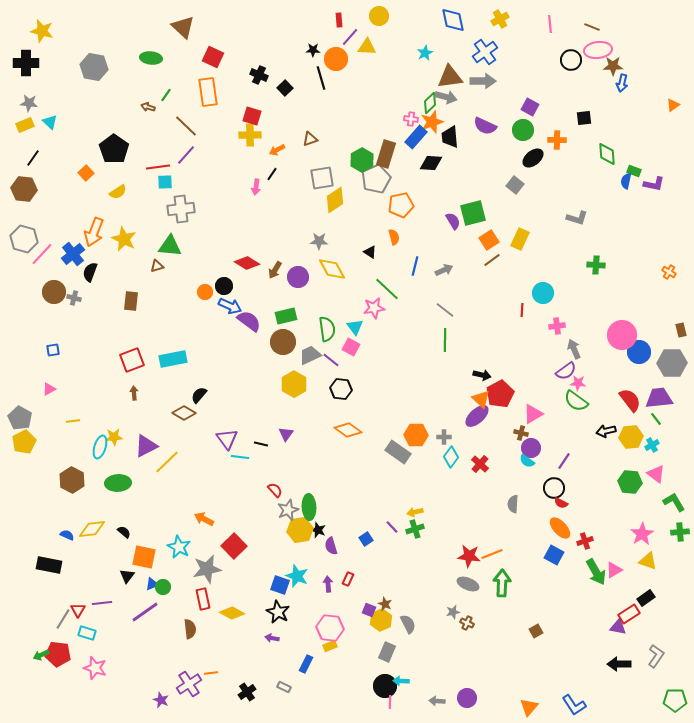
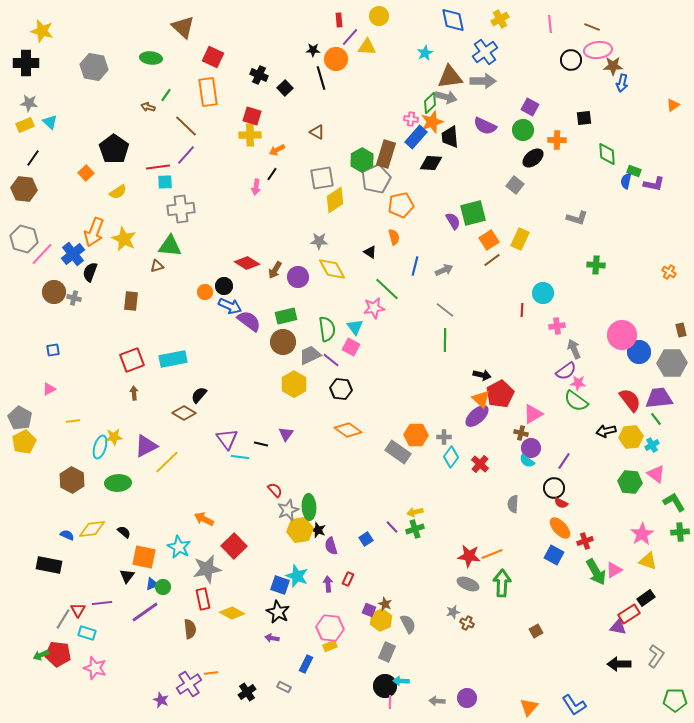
brown triangle at (310, 139): moved 7 px right, 7 px up; rotated 49 degrees clockwise
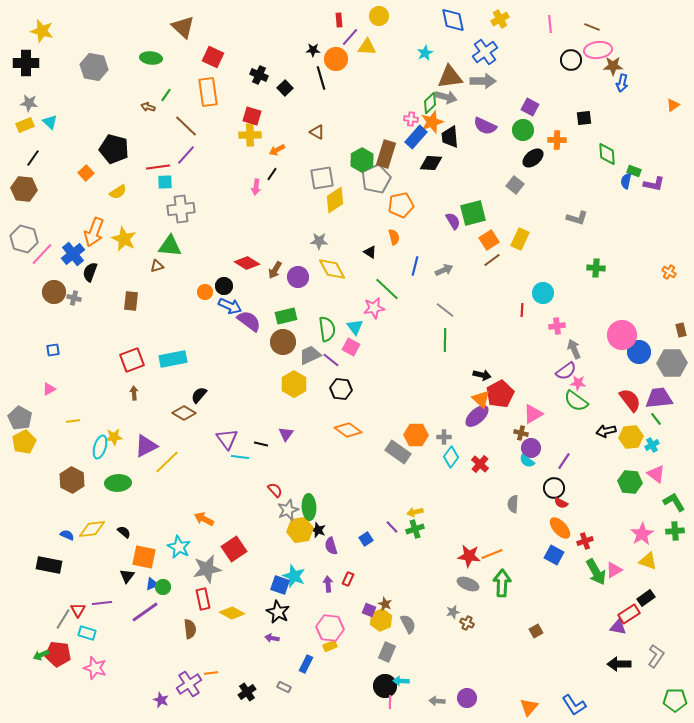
black pentagon at (114, 149): rotated 20 degrees counterclockwise
green cross at (596, 265): moved 3 px down
green cross at (680, 532): moved 5 px left, 1 px up
red square at (234, 546): moved 3 px down; rotated 10 degrees clockwise
cyan star at (297, 576): moved 3 px left
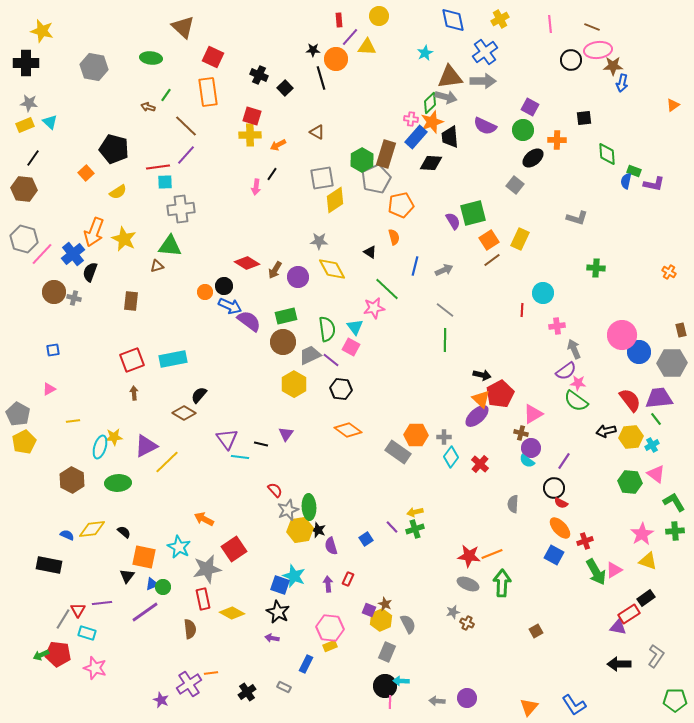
orange arrow at (277, 150): moved 1 px right, 5 px up
gray pentagon at (20, 418): moved 2 px left, 4 px up
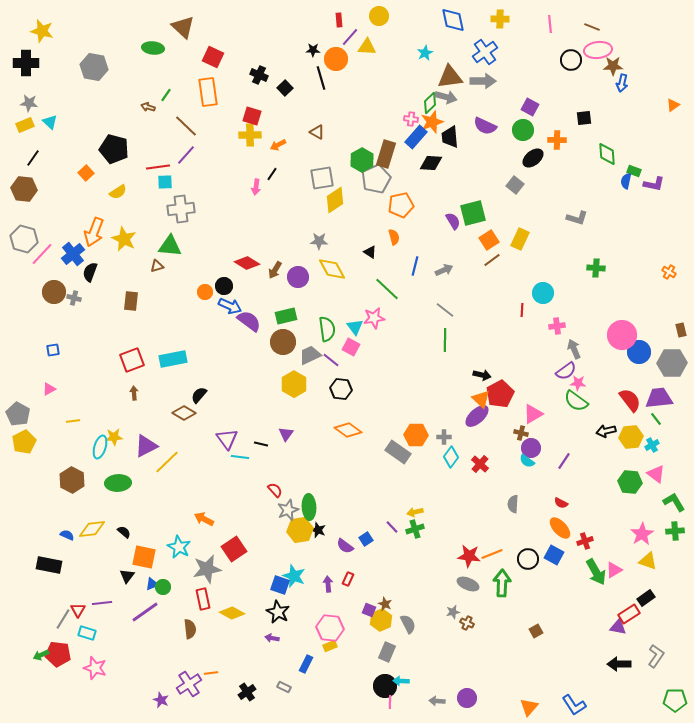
yellow cross at (500, 19): rotated 30 degrees clockwise
green ellipse at (151, 58): moved 2 px right, 10 px up
pink star at (374, 308): moved 10 px down
black circle at (554, 488): moved 26 px left, 71 px down
purple semicircle at (331, 546): moved 14 px right; rotated 36 degrees counterclockwise
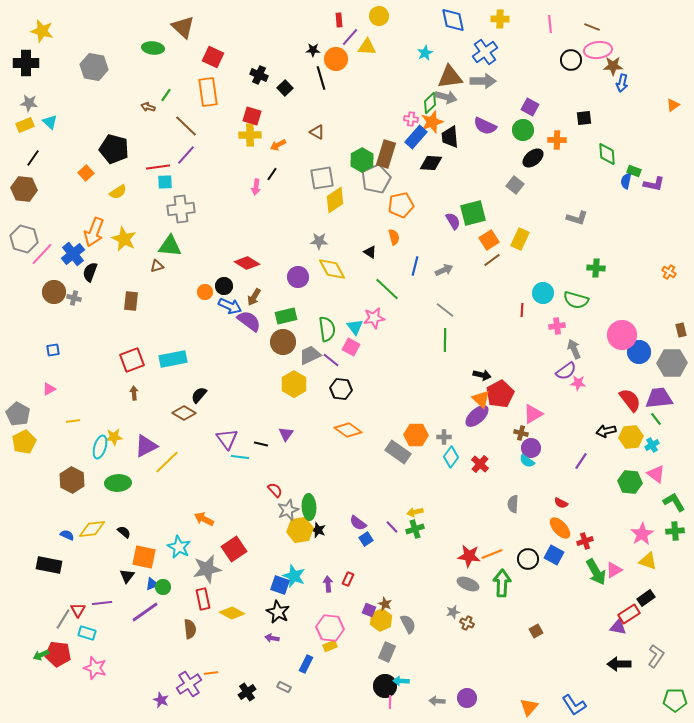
brown arrow at (275, 270): moved 21 px left, 27 px down
green semicircle at (576, 401): moved 101 px up; rotated 20 degrees counterclockwise
purple line at (564, 461): moved 17 px right
purple semicircle at (345, 546): moved 13 px right, 23 px up
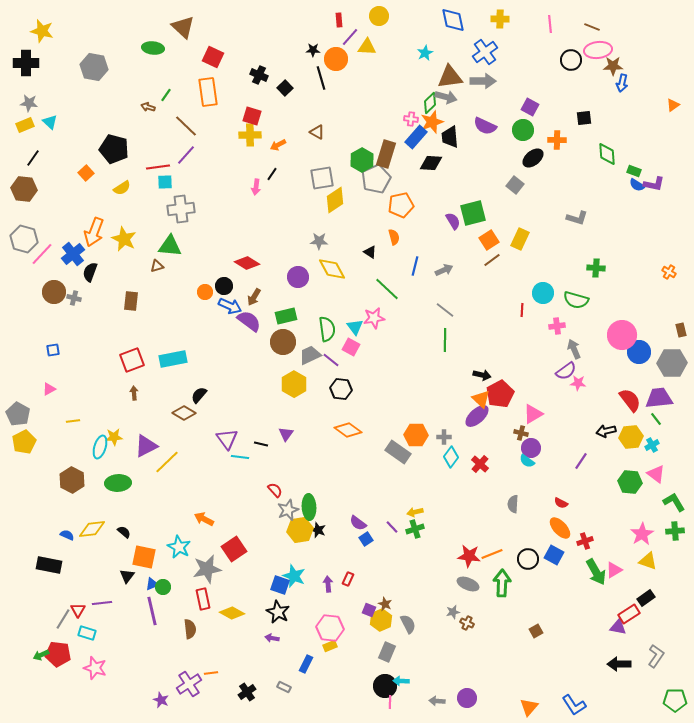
blue semicircle at (626, 181): moved 11 px right, 4 px down; rotated 70 degrees counterclockwise
yellow semicircle at (118, 192): moved 4 px right, 4 px up
purple line at (145, 612): moved 7 px right, 1 px up; rotated 68 degrees counterclockwise
